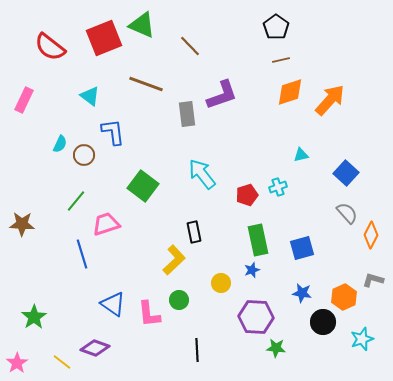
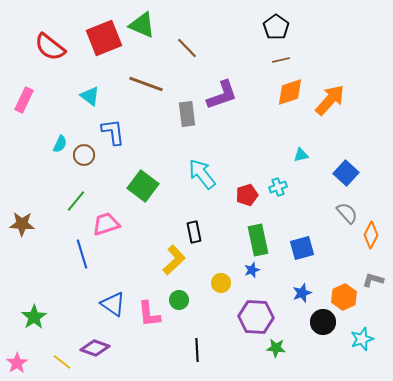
brown line at (190, 46): moved 3 px left, 2 px down
blue star at (302, 293): rotated 30 degrees counterclockwise
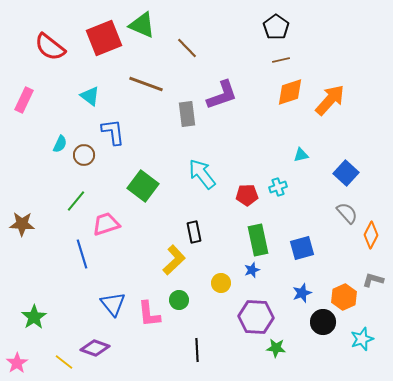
red pentagon at (247, 195): rotated 15 degrees clockwise
blue triangle at (113, 304): rotated 16 degrees clockwise
yellow line at (62, 362): moved 2 px right
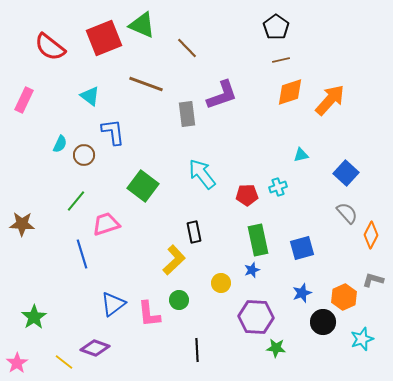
blue triangle at (113, 304): rotated 32 degrees clockwise
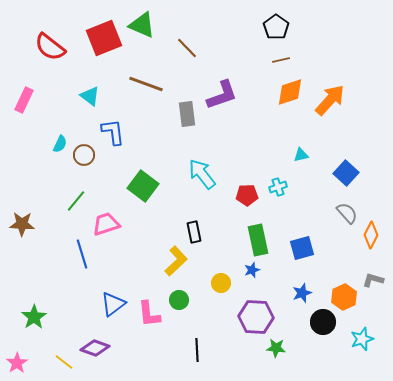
yellow L-shape at (174, 260): moved 2 px right, 1 px down
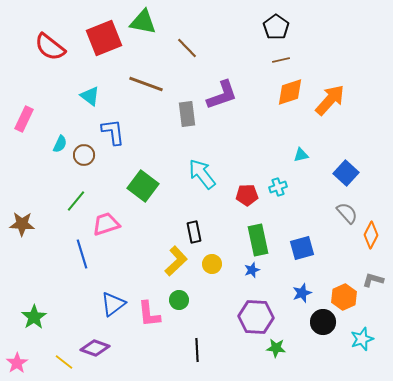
green triangle at (142, 25): moved 1 px right, 3 px up; rotated 12 degrees counterclockwise
pink rectangle at (24, 100): moved 19 px down
yellow circle at (221, 283): moved 9 px left, 19 px up
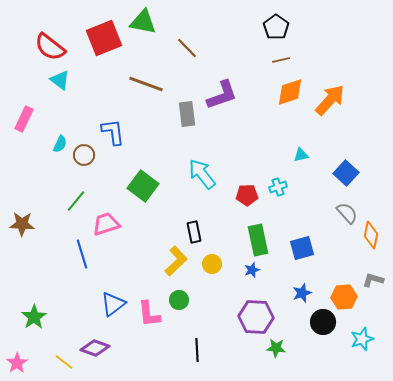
cyan triangle at (90, 96): moved 30 px left, 16 px up
orange diamond at (371, 235): rotated 16 degrees counterclockwise
orange hexagon at (344, 297): rotated 20 degrees clockwise
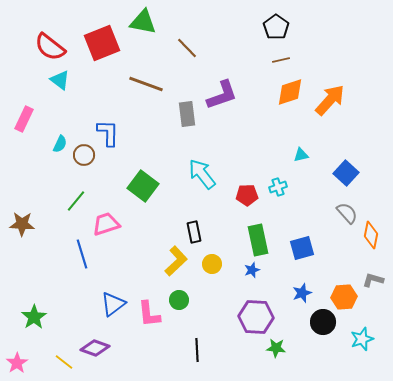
red square at (104, 38): moved 2 px left, 5 px down
blue L-shape at (113, 132): moved 5 px left, 1 px down; rotated 8 degrees clockwise
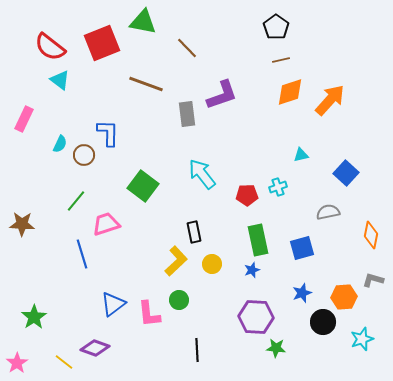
gray semicircle at (347, 213): moved 19 px left, 1 px up; rotated 60 degrees counterclockwise
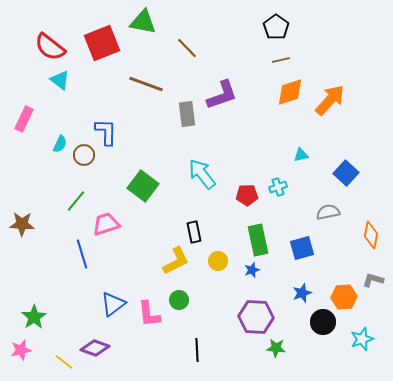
blue L-shape at (108, 133): moved 2 px left, 1 px up
yellow L-shape at (176, 261): rotated 16 degrees clockwise
yellow circle at (212, 264): moved 6 px right, 3 px up
pink star at (17, 363): moved 4 px right, 13 px up; rotated 20 degrees clockwise
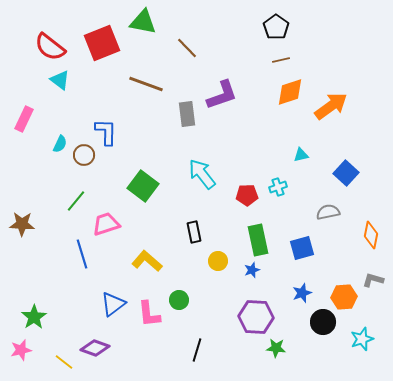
orange arrow at (330, 100): moved 1 px right, 6 px down; rotated 12 degrees clockwise
yellow L-shape at (176, 261): moved 29 px left; rotated 112 degrees counterclockwise
black line at (197, 350): rotated 20 degrees clockwise
